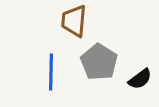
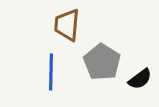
brown trapezoid: moved 7 px left, 4 px down
gray pentagon: moved 3 px right
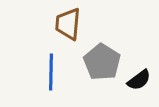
brown trapezoid: moved 1 px right, 1 px up
black semicircle: moved 1 px left, 1 px down
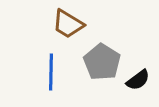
brown trapezoid: rotated 64 degrees counterclockwise
black semicircle: moved 1 px left
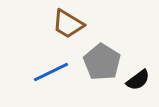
blue line: rotated 63 degrees clockwise
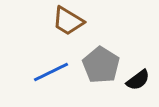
brown trapezoid: moved 3 px up
gray pentagon: moved 1 px left, 3 px down
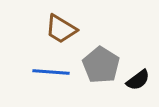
brown trapezoid: moved 7 px left, 8 px down
blue line: rotated 30 degrees clockwise
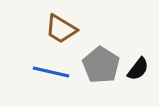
blue line: rotated 9 degrees clockwise
black semicircle: moved 11 px up; rotated 15 degrees counterclockwise
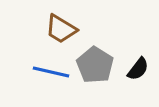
gray pentagon: moved 6 px left
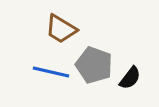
gray pentagon: moved 1 px left; rotated 12 degrees counterclockwise
black semicircle: moved 8 px left, 9 px down
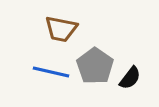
brown trapezoid: rotated 20 degrees counterclockwise
gray pentagon: moved 1 px right, 1 px down; rotated 15 degrees clockwise
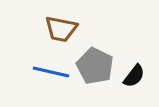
gray pentagon: rotated 9 degrees counterclockwise
black semicircle: moved 4 px right, 2 px up
